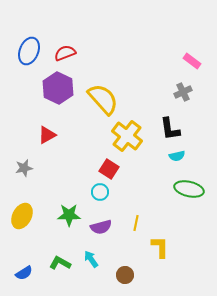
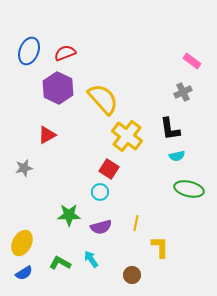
yellow ellipse: moved 27 px down
brown circle: moved 7 px right
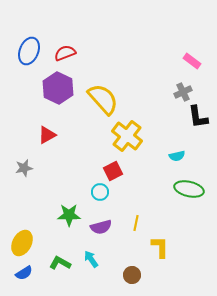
black L-shape: moved 28 px right, 12 px up
red square: moved 4 px right, 2 px down; rotated 30 degrees clockwise
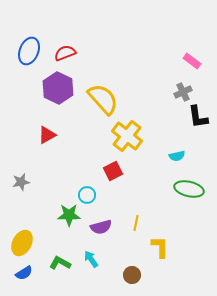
gray star: moved 3 px left, 14 px down
cyan circle: moved 13 px left, 3 px down
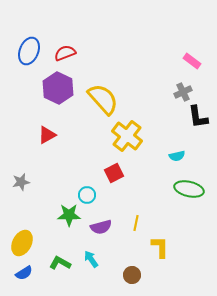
red square: moved 1 px right, 2 px down
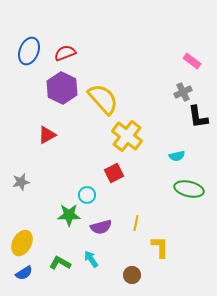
purple hexagon: moved 4 px right
